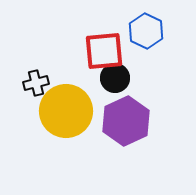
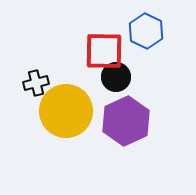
red square: rotated 6 degrees clockwise
black circle: moved 1 px right, 1 px up
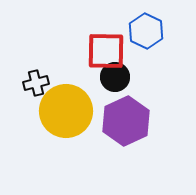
red square: moved 2 px right
black circle: moved 1 px left
